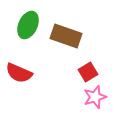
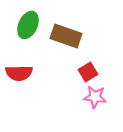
red semicircle: rotated 24 degrees counterclockwise
pink star: rotated 25 degrees clockwise
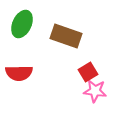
green ellipse: moved 6 px left, 1 px up
pink star: moved 6 px up
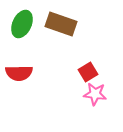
brown rectangle: moved 5 px left, 12 px up
pink star: moved 3 px down
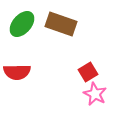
green ellipse: rotated 16 degrees clockwise
red semicircle: moved 2 px left, 1 px up
pink star: rotated 20 degrees clockwise
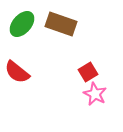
red semicircle: rotated 40 degrees clockwise
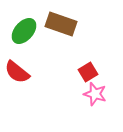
green ellipse: moved 2 px right, 7 px down
pink star: rotated 10 degrees counterclockwise
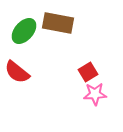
brown rectangle: moved 3 px left, 1 px up; rotated 8 degrees counterclockwise
pink star: rotated 20 degrees counterclockwise
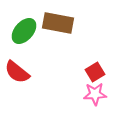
red square: moved 7 px right
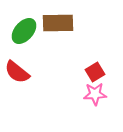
brown rectangle: rotated 12 degrees counterclockwise
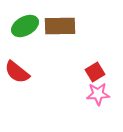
brown rectangle: moved 2 px right, 3 px down
green ellipse: moved 1 px right, 5 px up; rotated 20 degrees clockwise
pink star: moved 3 px right
